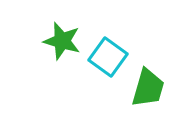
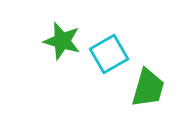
cyan square: moved 1 px right, 3 px up; rotated 24 degrees clockwise
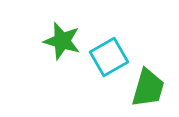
cyan square: moved 3 px down
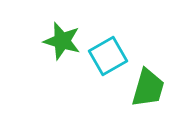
cyan square: moved 1 px left, 1 px up
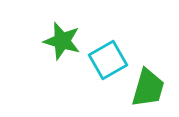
cyan square: moved 4 px down
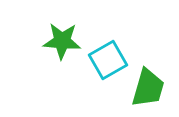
green star: rotated 12 degrees counterclockwise
